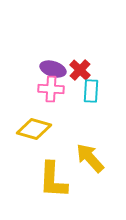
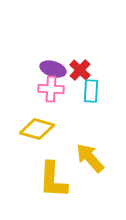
yellow diamond: moved 3 px right
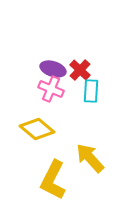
pink cross: rotated 20 degrees clockwise
yellow diamond: rotated 24 degrees clockwise
yellow L-shape: rotated 24 degrees clockwise
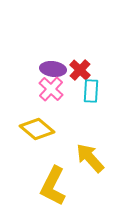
purple ellipse: rotated 10 degrees counterclockwise
pink cross: rotated 20 degrees clockwise
yellow L-shape: moved 6 px down
